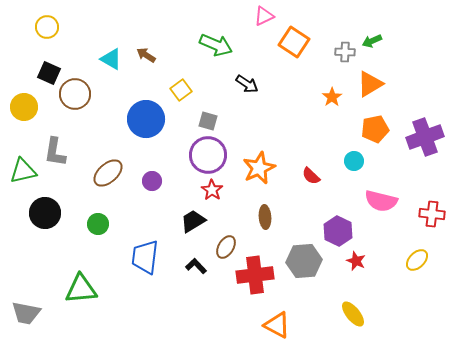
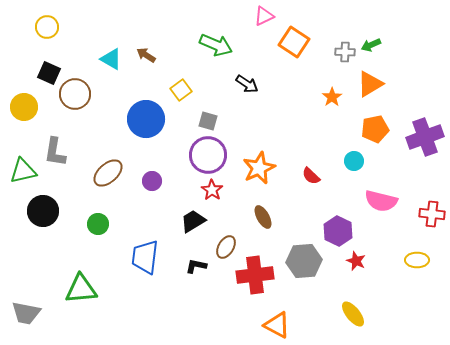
green arrow at (372, 41): moved 1 px left, 4 px down
black circle at (45, 213): moved 2 px left, 2 px up
brown ellipse at (265, 217): moved 2 px left; rotated 25 degrees counterclockwise
yellow ellipse at (417, 260): rotated 45 degrees clockwise
black L-shape at (196, 266): rotated 35 degrees counterclockwise
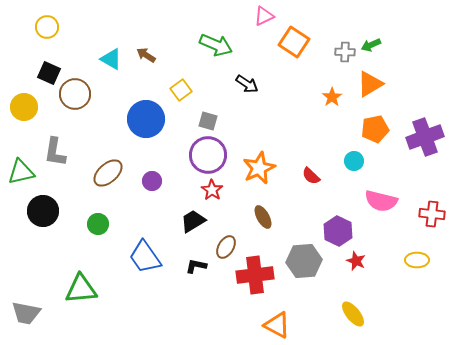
green triangle at (23, 171): moved 2 px left, 1 px down
blue trapezoid at (145, 257): rotated 42 degrees counterclockwise
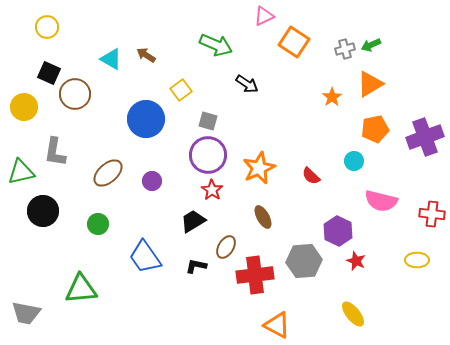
gray cross at (345, 52): moved 3 px up; rotated 18 degrees counterclockwise
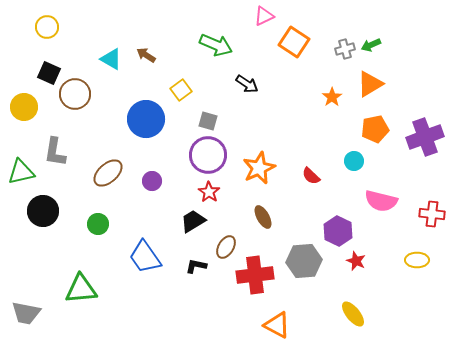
red star at (212, 190): moved 3 px left, 2 px down
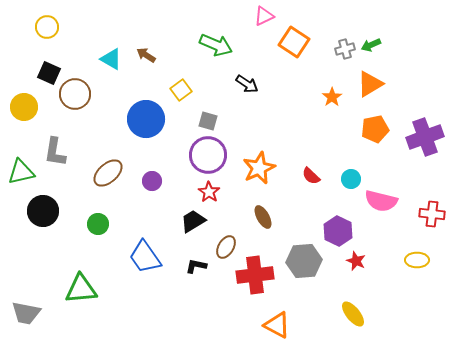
cyan circle at (354, 161): moved 3 px left, 18 px down
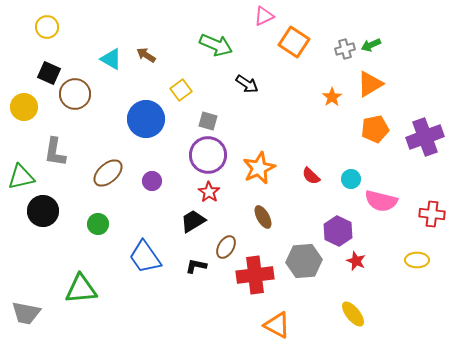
green triangle at (21, 172): moved 5 px down
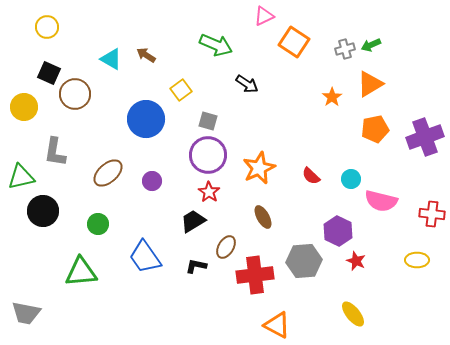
green triangle at (81, 289): moved 17 px up
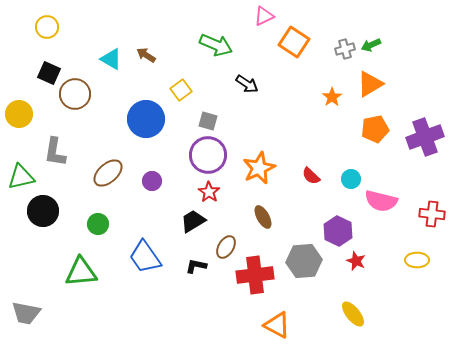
yellow circle at (24, 107): moved 5 px left, 7 px down
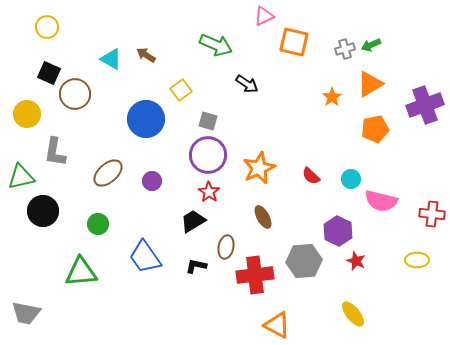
orange square at (294, 42): rotated 20 degrees counterclockwise
yellow circle at (19, 114): moved 8 px right
purple cross at (425, 137): moved 32 px up
brown ellipse at (226, 247): rotated 20 degrees counterclockwise
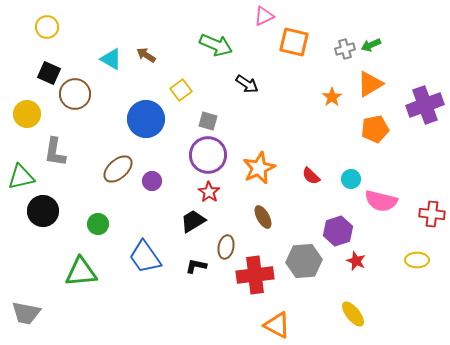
brown ellipse at (108, 173): moved 10 px right, 4 px up
purple hexagon at (338, 231): rotated 16 degrees clockwise
